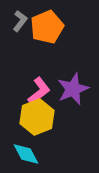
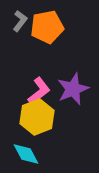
orange pentagon: rotated 12 degrees clockwise
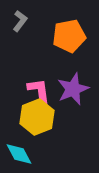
orange pentagon: moved 22 px right, 9 px down
pink L-shape: rotated 60 degrees counterclockwise
cyan diamond: moved 7 px left
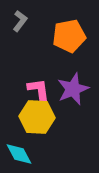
yellow hexagon: rotated 24 degrees clockwise
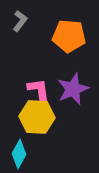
orange pentagon: rotated 16 degrees clockwise
cyan diamond: rotated 56 degrees clockwise
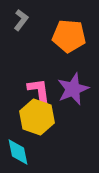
gray L-shape: moved 1 px right, 1 px up
yellow hexagon: rotated 16 degrees clockwise
cyan diamond: moved 1 px left, 2 px up; rotated 40 degrees counterclockwise
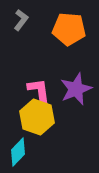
orange pentagon: moved 7 px up
purple star: moved 3 px right
cyan diamond: rotated 56 degrees clockwise
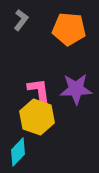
purple star: rotated 20 degrees clockwise
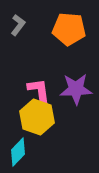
gray L-shape: moved 3 px left, 5 px down
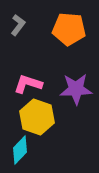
pink L-shape: moved 11 px left, 7 px up; rotated 64 degrees counterclockwise
cyan diamond: moved 2 px right, 2 px up
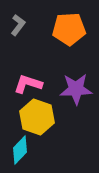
orange pentagon: rotated 8 degrees counterclockwise
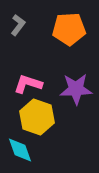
cyan diamond: rotated 64 degrees counterclockwise
